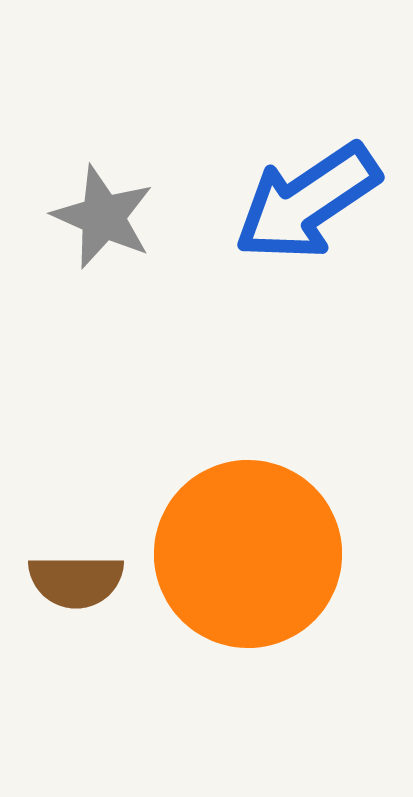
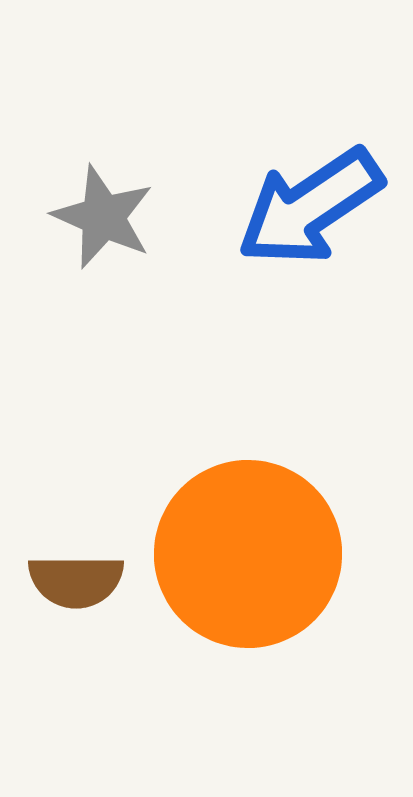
blue arrow: moved 3 px right, 5 px down
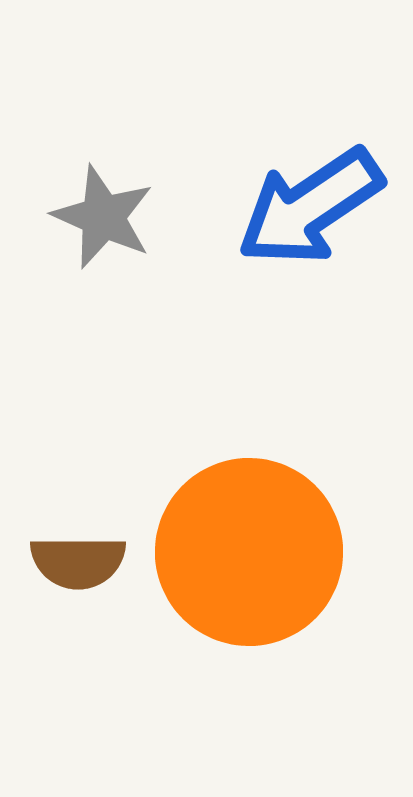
orange circle: moved 1 px right, 2 px up
brown semicircle: moved 2 px right, 19 px up
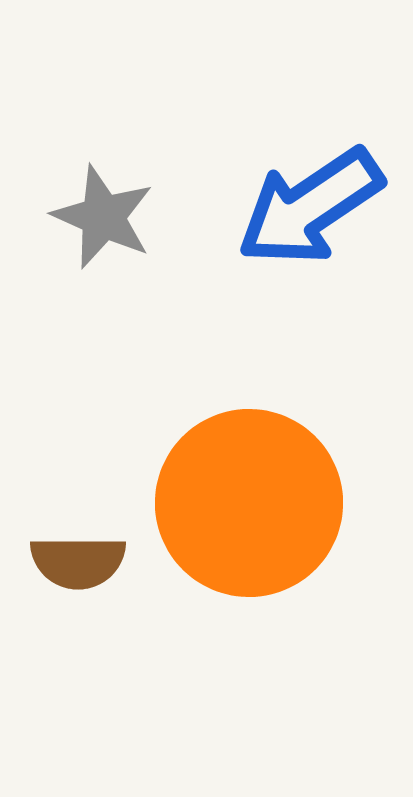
orange circle: moved 49 px up
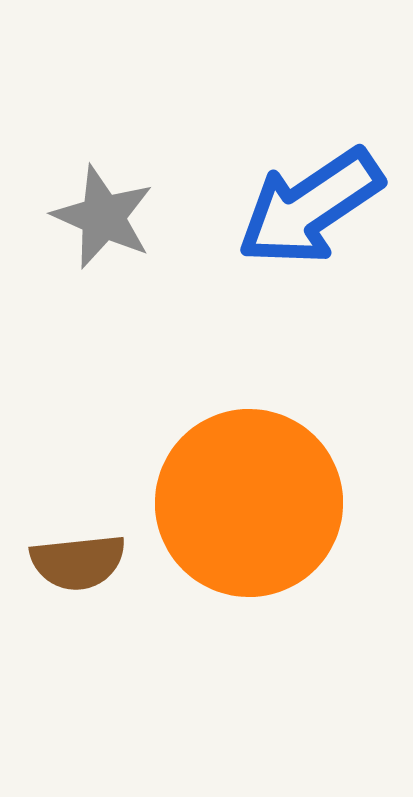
brown semicircle: rotated 6 degrees counterclockwise
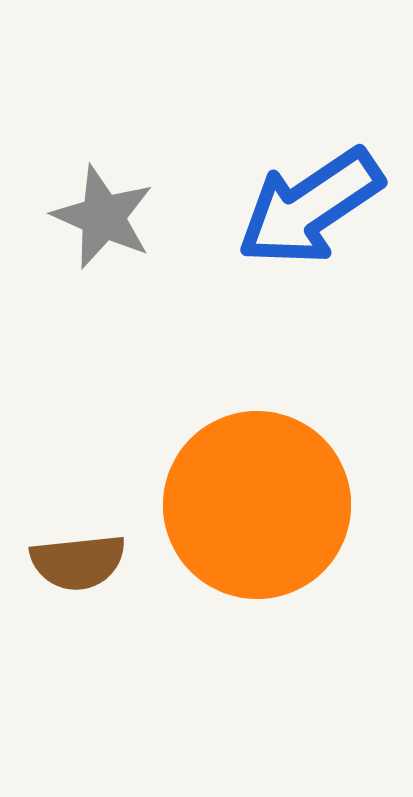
orange circle: moved 8 px right, 2 px down
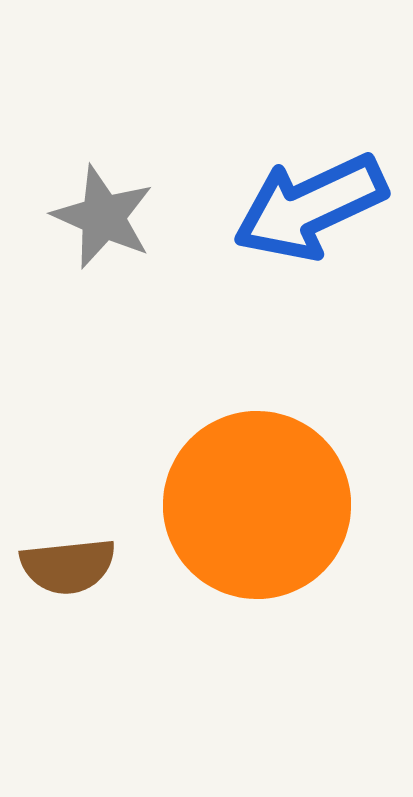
blue arrow: rotated 9 degrees clockwise
brown semicircle: moved 10 px left, 4 px down
